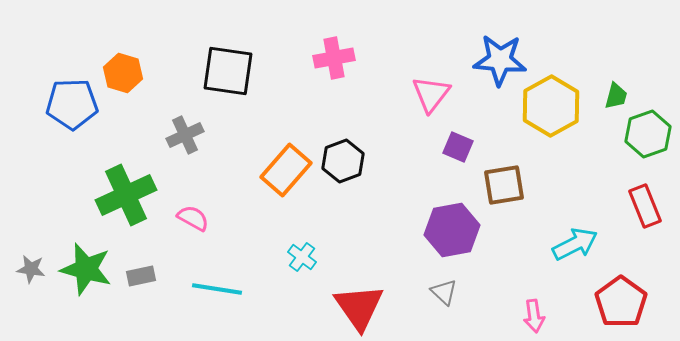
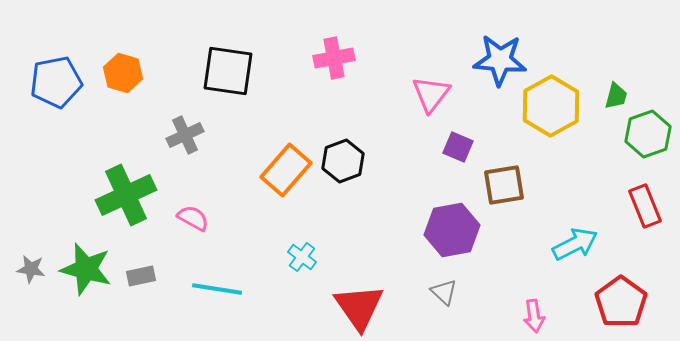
blue pentagon: moved 16 px left, 22 px up; rotated 9 degrees counterclockwise
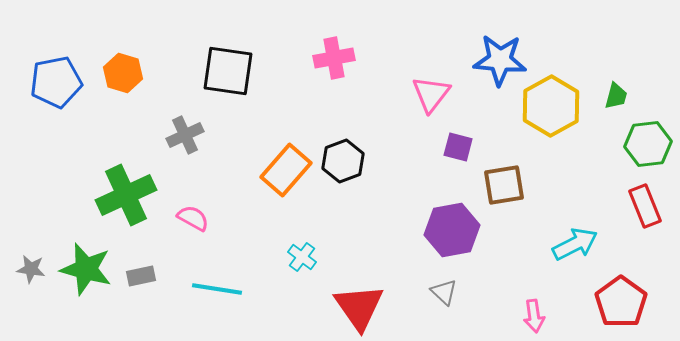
green hexagon: moved 10 px down; rotated 12 degrees clockwise
purple square: rotated 8 degrees counterclockwise
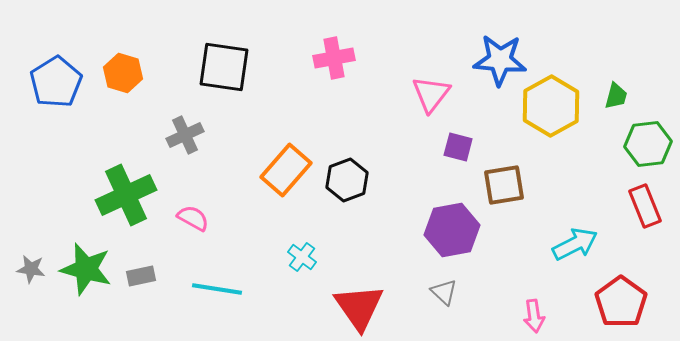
black square: moved 4 px left, 4 px up
blue pentagon: rotated 21 degrees counterclockwise
black hexagon: moved 4 px right, 19 px down
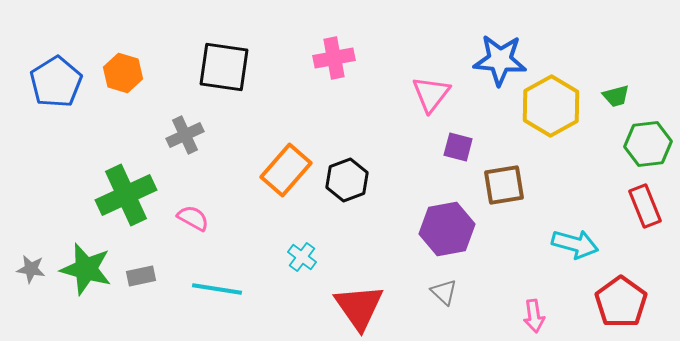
green trapezoid: rotated 60 degrees clockwise
purple hexagon: moved 5 px left, 1 px up
cyan arrow: rotated 42 degrees clockwise
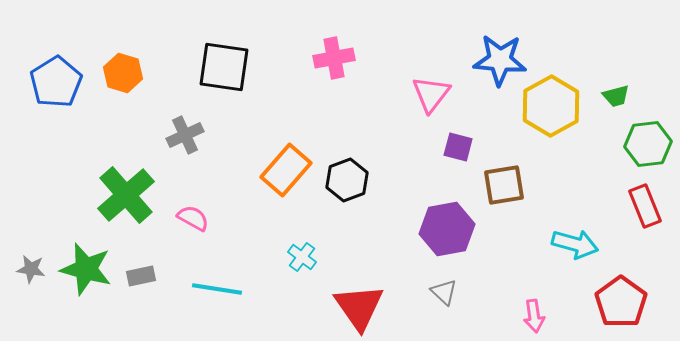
green cross: rotated 16 degrees counterclockwise
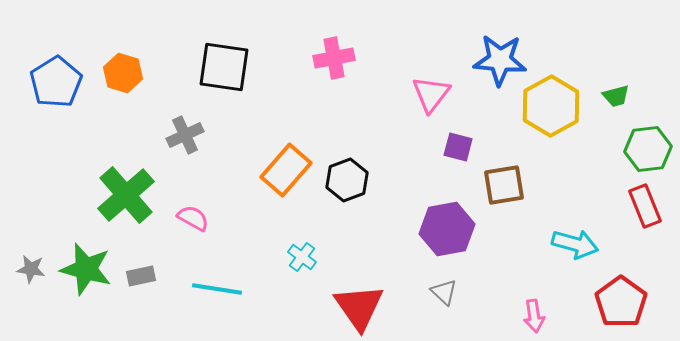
green hexagon: moved 5 px down
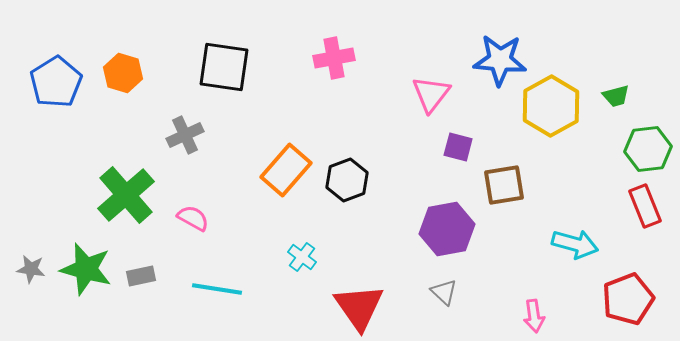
red pentagon: moved 7 px right, 3 px up; rotated 15 degrees clockwise
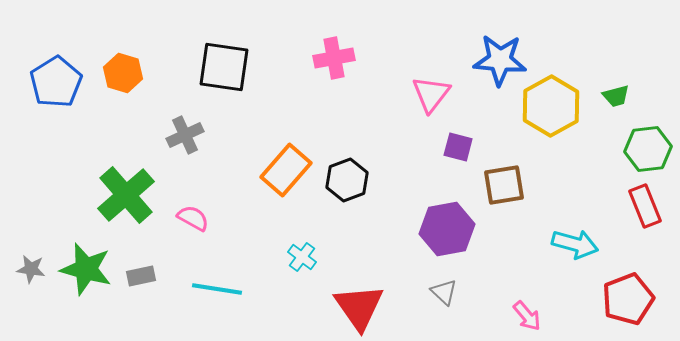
pink arrow: moved 7 px left; rotated 32 degrees counterclockwise
